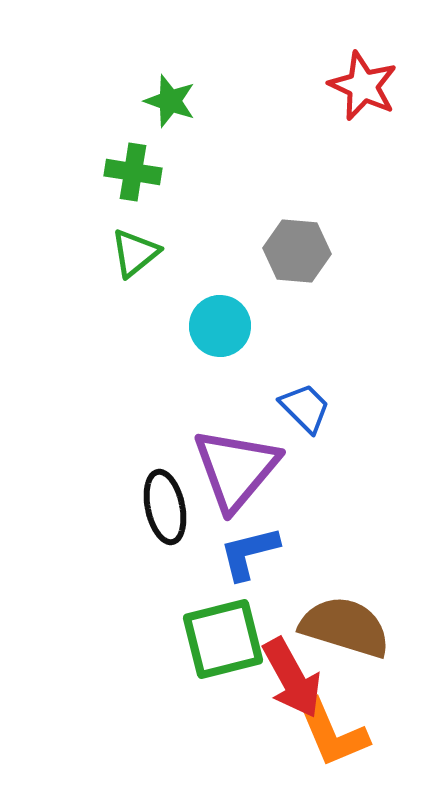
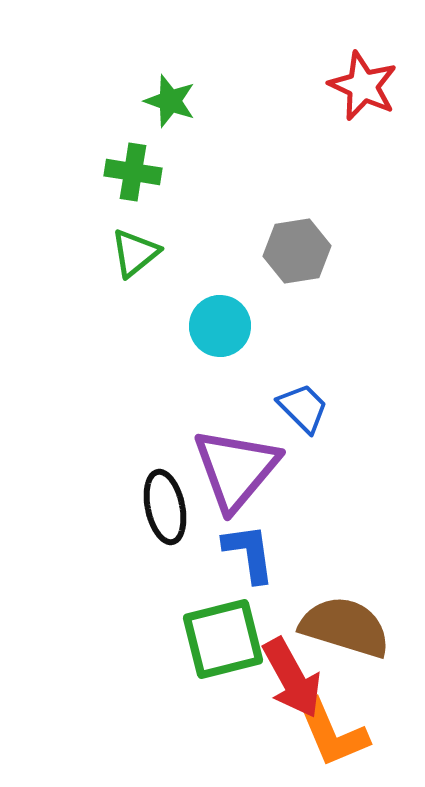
gray hexagon: rotated 14 degrees counterclockwise
blue trapezoid: moved 2 px left
blue L-shape: rotated 96 degrees clockwise
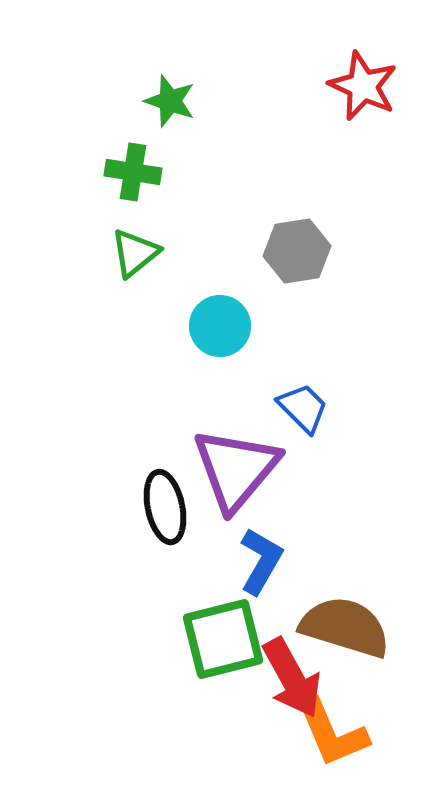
blue L-shape: moved 12 px right, 8 px down; rotated 38 degrees clockwise
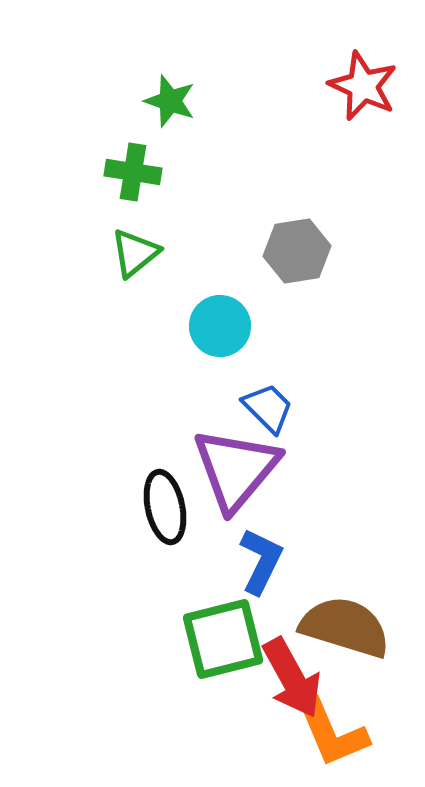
blue trapezoid: moved 35 px left
blue L-shape: rotated 4 degrees counterclockwise
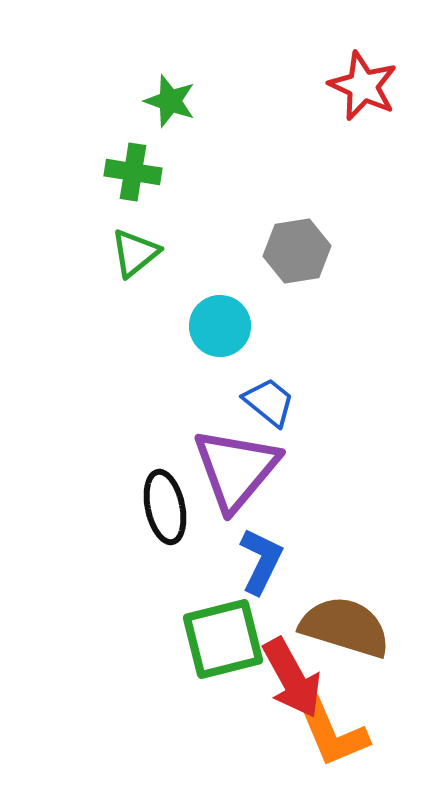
blue trapezoid: moved 1 px right, 6 px up; rotated 6 degrees counterclockwise
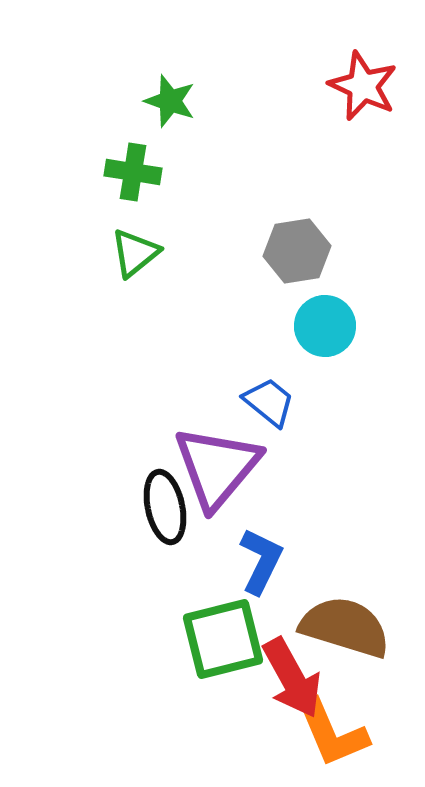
cyan circle: moved 105 px right
purple triangle: moved 19 px left, 2 px up
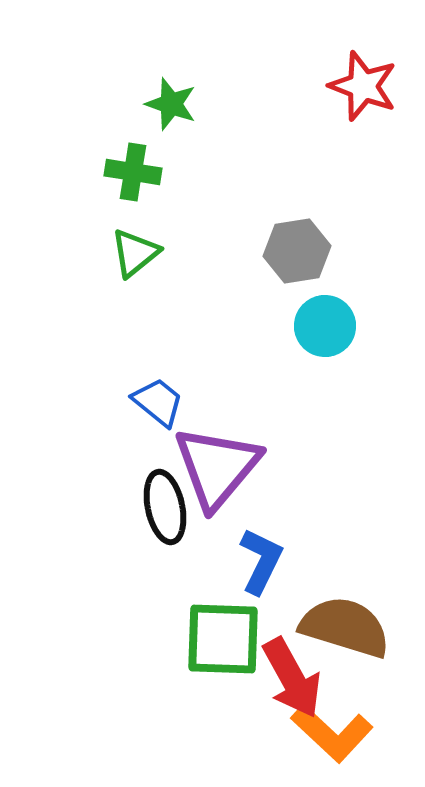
red star: rotated 4 degrees counterclockwise
green star: moved 1 px right, 3 px down
blue trapezoid: moved 111 px left
green square: rotated 16 degrees clockwise
orange L-shape: rotated 24 degrees counterclockwise
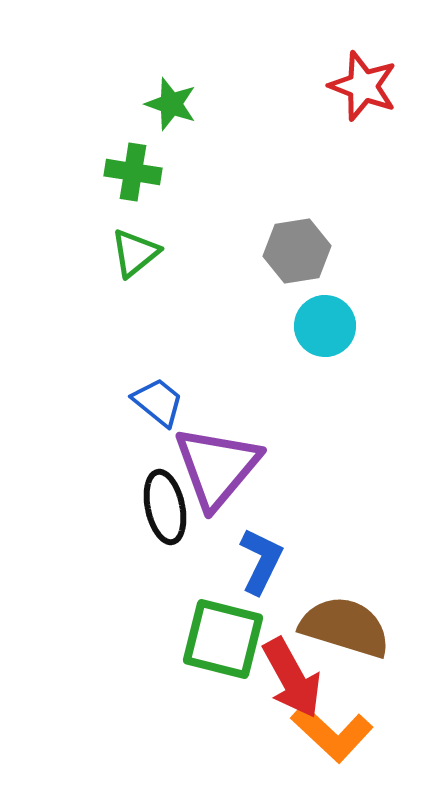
green square: rotated 12 degrees clockwise
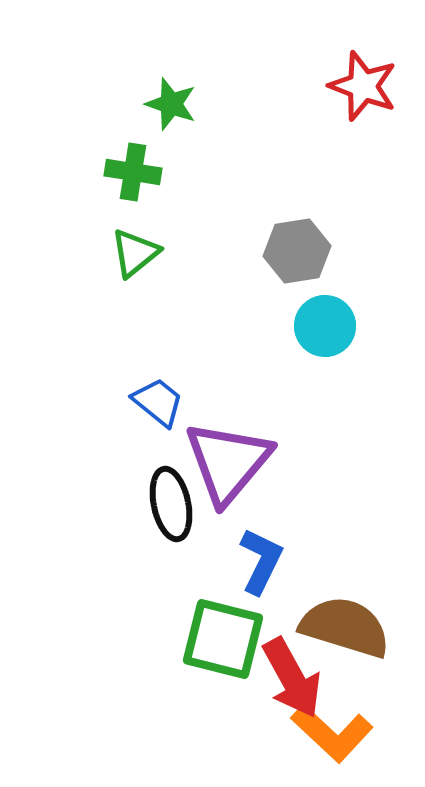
purple triangle: moved 11 px right, 5 px up
black ellipse: moved 6 px right, 3 px up
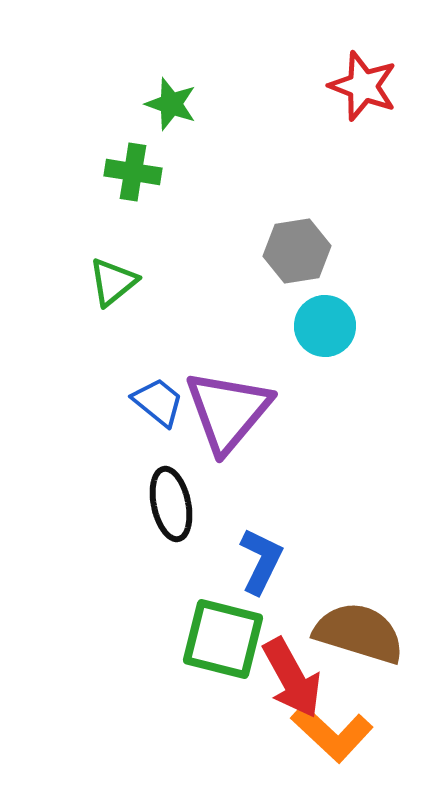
green triangle: moved 22 px left, 29 px down
purple triangle: moved 51 px up
brown semicircle: moved 14 px right, 6 px down
